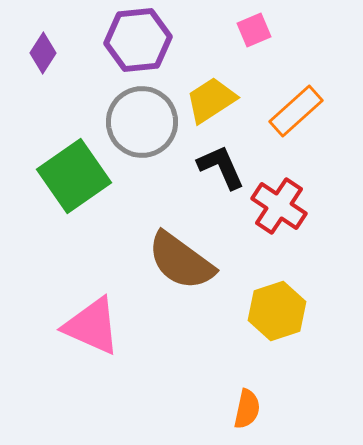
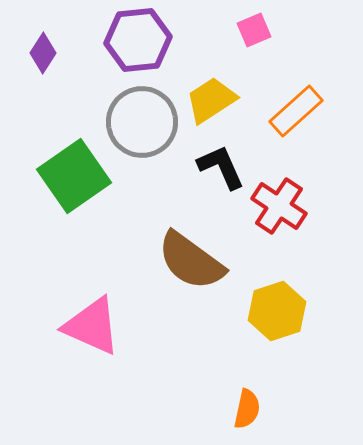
brown semicircle: moved 10 px right
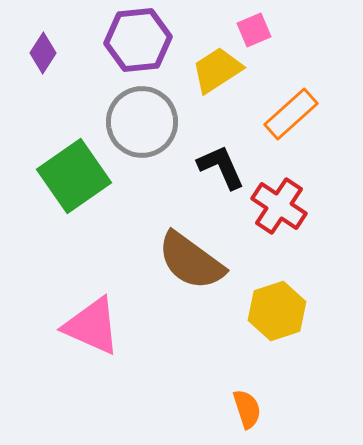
yellow trapezoid: moved 6 px right, 30 px up
orange rectangle: moved 5 px left, 3 px down
orange semicircle: rotated 30 degrees counterclockwise
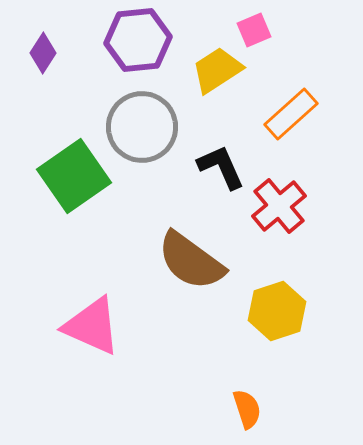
gray circle: moved 5 px down
red cross: rotated 16 degrees clockwise
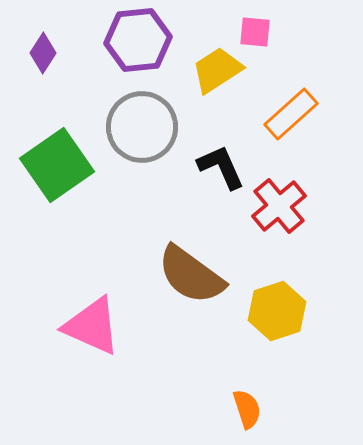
pink square: moved 1 px right, 2 px down; rotated 28 degrees clockwise
green square: moved 17 px left, 11 px up
brown semicircle: moved 14 px down
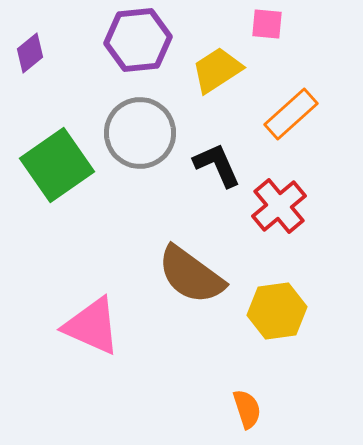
pink square: moved 12 px right, 8 px up
purple diamond: moved 13 px left; rotated 18 degrees clockwise
gray circle: moved 2 px left, 6 px down
black L-shape: moved 4 px left, 2 px up
yellow hexagon: rotated 10 degrees clockwise
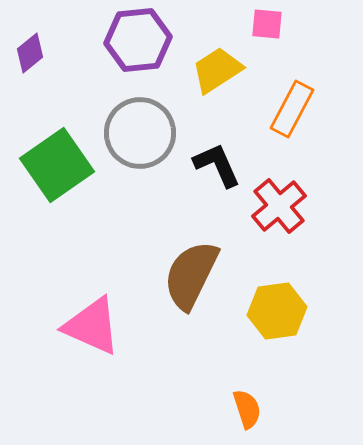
orange rectangle: moved 1 px right, 5 px up; rotated 20 degrees counterclockwise
brown semicircle: rotated 80 degrees clockwise
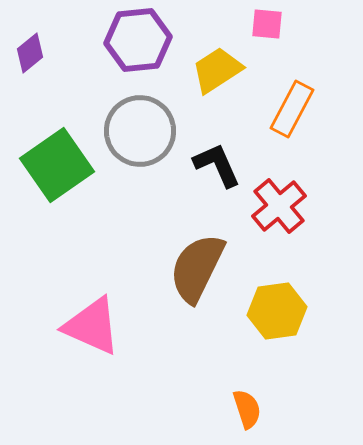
gray circle: moved 2 px up
brown semicircle: moved 6 px right, 7 px up
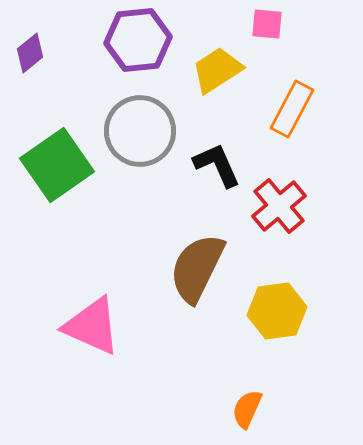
orange semicircle: rotated 138 degrees counterclockwise
